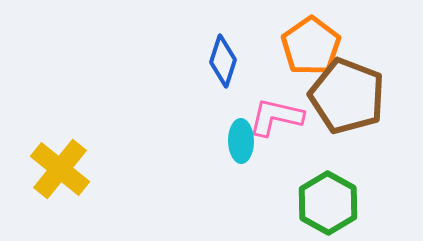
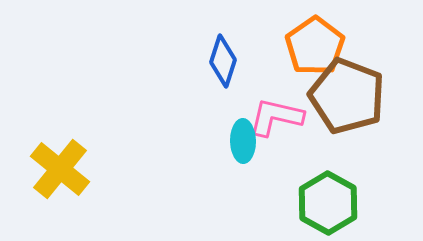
orange pentagon: moved 4 px right
cyan ellipse: moved 2 px right
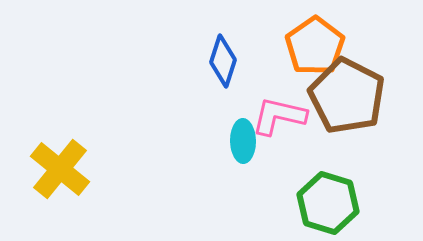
brown pentagon: rotated 6 degrees clockwise
pink L-shape: moved 3 px right, 1 px up
green hexagon: rotated 12 degrees counterclockwise
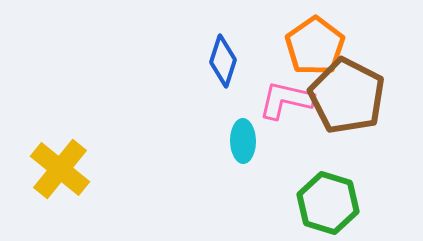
pink L-shape: moved 7 px right, 16 px up
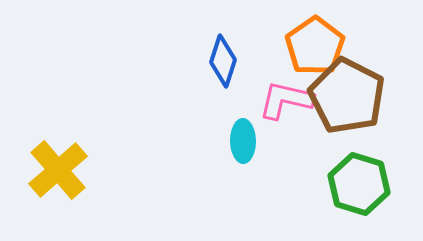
yellow cross: moved 2 px left, 1 px down; rotated 10 degrees clockwise
green hexagon: moved 31 px right, 19 px up
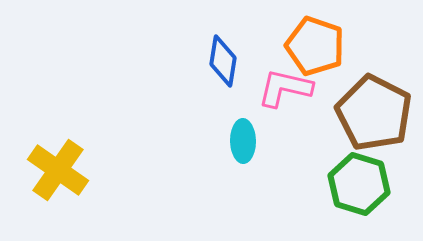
orange pentagon: rotated 18 degrees counterclockwise
blue diamond: rotated 9 degrees counterclockwise
brown pentagon: moved 27 px right, 17 px down
pink L-shape: moved 1 px left, 12 px up
yellow cross: rotated 14 degrees counterclockwise
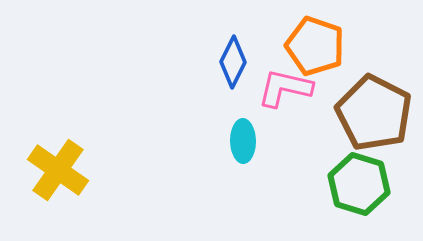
blue diamond: moved 10 px right, 1 px down; rotated 18 degrees clockwise
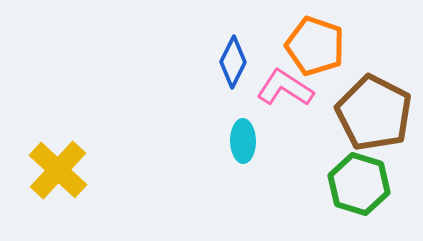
pink L-shape: rotated 20 degrees clockwise
yellow cross: rotated 8 degrees clockwise
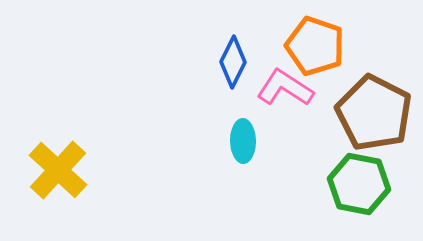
green hexagon: rotated 6 degrees counterclockwise
